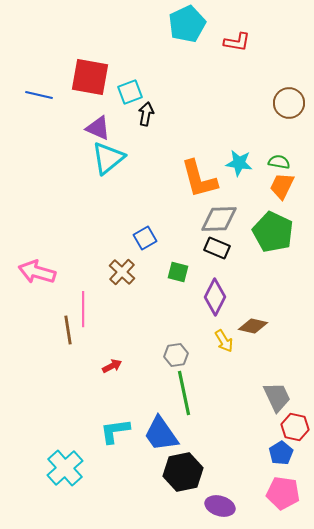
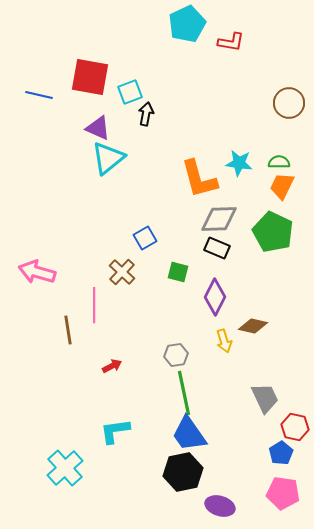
red L-shape: moved 6 px left
green semicircle: rotated 10 degrees counterclockwise
pink line: moved 11 px right, 4 px up
yellow arrow: rotated 15 degrees clockwise
gray trapezoid: moved 12 px left, 1 px down
blue trapezoid: moved 28 px right
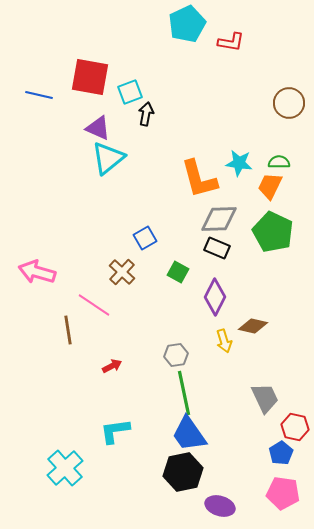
orange trapezoid: moved 12 px left
green square: rotated 15 degrees clockwise
pink line: rotated 56 degrees counterclockwise
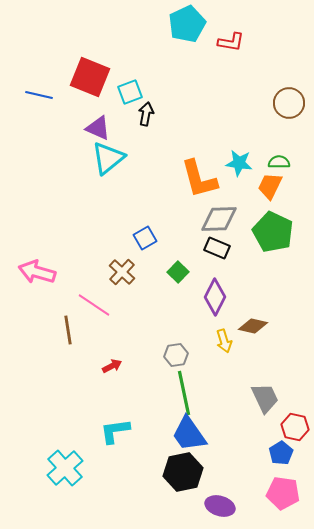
red square: rotated 12 degrees clockwise
green square: rotated 15 degrees clockwise
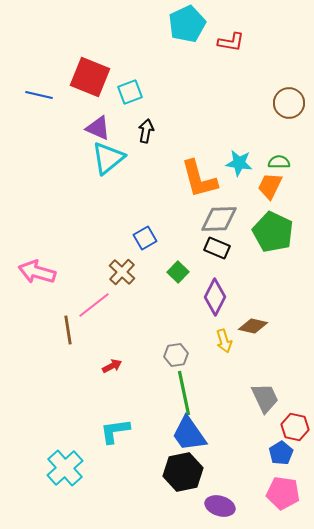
black arrow: moved 17 px down
pink line: rotated 72 degrees counterclockwise
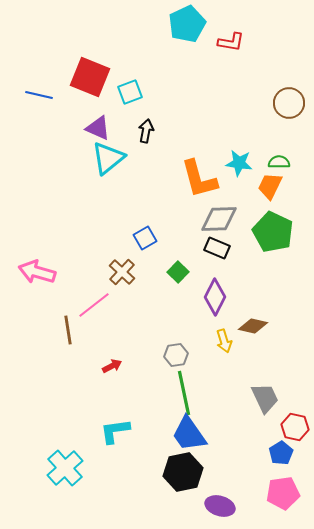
pink pentagon: rotated 16 degrees counterclockwise
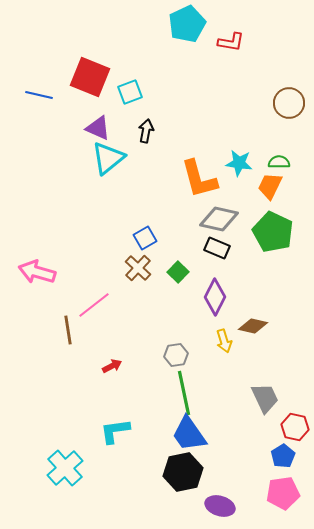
gray diamond: rotated 15 degrees clockwise
brown cross: moved 16 px right, 4 px up
blue pentagon: moved 2 px right, 3 px down
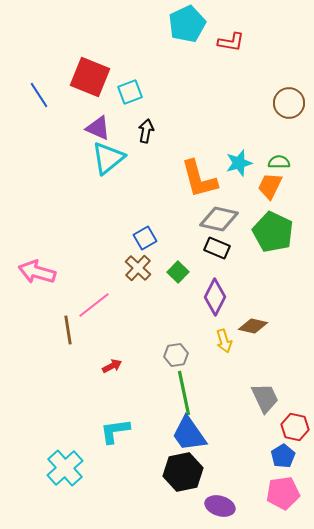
blue line: rotated 44 degrees clockwise
cyan star: rotated 24 degrees counterclockwise
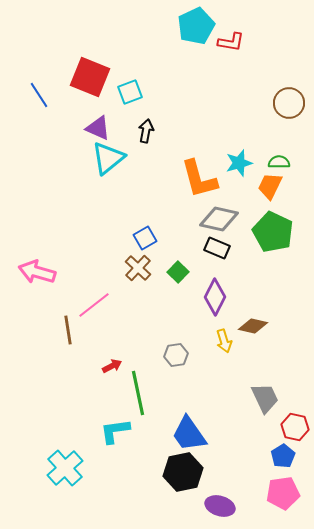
cyan pentagon: moved 9 px right, 2 px down
green line: moved 46 px left
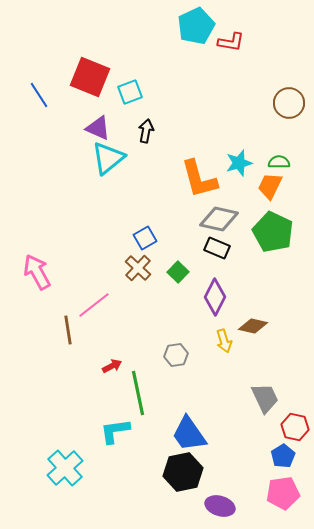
pink arrow: rotated 45 degrees clockwise
